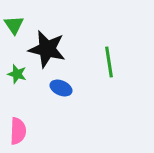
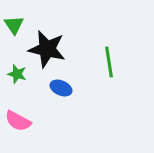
pink semicircle: moved 10 px up; rotated 116 degrees clockwise
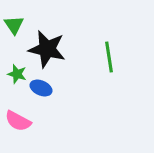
green line: moved 5 px up
blue ellipse: moved 20 px left
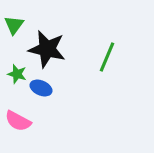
green triangle: rotated 10 degrees clockwise
green line: moved 2 px left; rotated 32 degrees clockwise
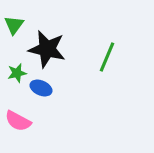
green star: moved 1 px up; rotated 30 degrees counterclockwise
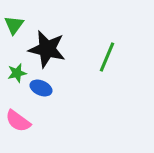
pink semicircle: rotated 8 degrees clockwise
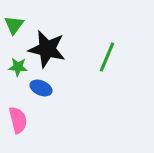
green star: moved 1 px right, 6 px up; rotated 18 degrees clockwise
pink semicircle: moved 1 px up; rotated 140 degrees counterclockwise
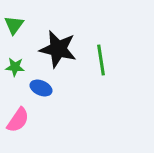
black star: moved 11 px right
green line: moved 6 px left, 3 px down; rotated 32 degrees counterclockwise
green star: moved 3 px left
pink semicircle: rotated 48 degrees clockwise
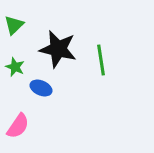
green triangle: rotated 10 degrees clockwise
green star: rotated 18 degrees clockwise
pink semicircle: moved 6 px down
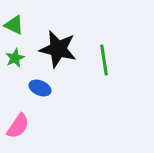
green triangle: rotated 50 degrees counterclockwise
green line: moved 3 px right
green star: moved 9 px up; rotated 24 degrees clockwise
blue ellipse: moved 1 px left
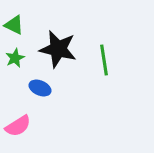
pink semicircle: rotated 24 degrees clockwise
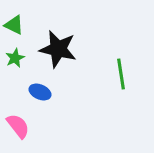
green line: moved 17 px right, 14 px down
blue ellipse: moved 4 px down
pink semicircle: rotated 96 degrees counterclockwise
